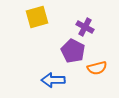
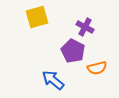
blue arrow: rotated 40 degrees clockwise
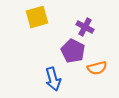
blue arrow: moved 1 px up; rotated 145 degrees counterclockwise
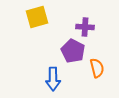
purple cross: rotated 24 degrees counterclockwise
orange semicircle: rotated 90 degrees counterclockwise
blue arrow: rotated 15 degrees clockwise
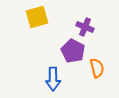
purple cross: rotated 18 degrees clockwise
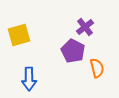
yellow square: moved 18 px left, 18 px down
purple cross: rotated 30 degrees clockwise
blue arrow: moved 24 px left
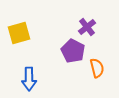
purple cross: moved 2 px right
yellow square: moved 2 px up
